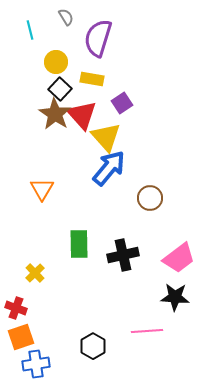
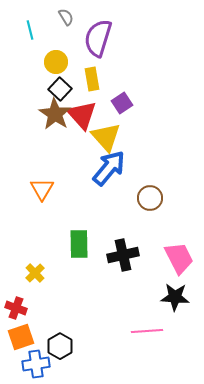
yellow rectangle: rotated 70 degrees clockwise
pink trapezoid: rotated 80 degrees counterclockwise
black hexagon: moved 33 px left
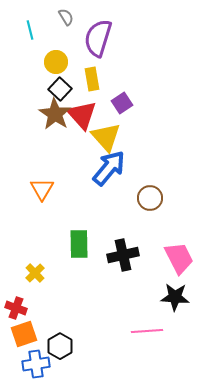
orange square: moved 3 px right, 3 px up
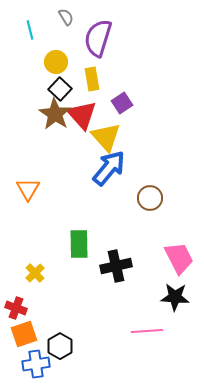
orange triangle: moved 14 px left
black cross: moved 7 px left, 11 px down
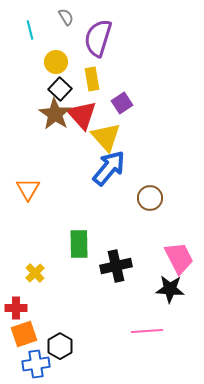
black star: moved 5 px left, 8 px up
red cross: rotated 20 degrees counterclockwise
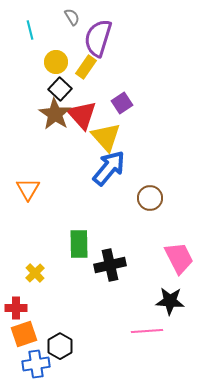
gray semicircle: moved 6 px right
yellow rectangle: moved 6 px left, 12 px up; rotated 45 degrees clockwise
black cross: moved 6 px left, 1 px up
black star: moved 12 px down
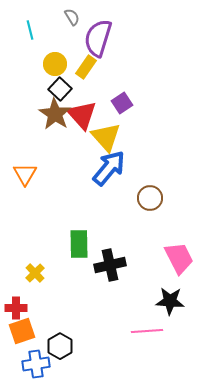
yellow circle: moved 1 px left, 2 px down
orange triangle: moved 3 px left, 15 px up
orange square: moved 2 px left, 3 px up
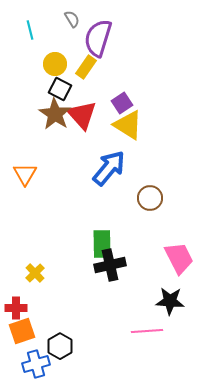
gray semicircle: moved 2 px down
black square: rotated 15 degrees counterclockwise
yellow triangle: moved 22 px right, 12 px up; rotated 16 degrees counterclockwise
green rectangle: moved 23 px right
blue cross: rotated 8 degrees counterclockwise
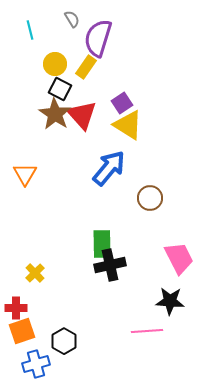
black hexagon: moved 4 px right, 5 px up
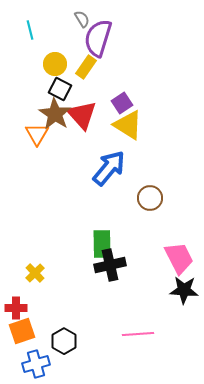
gray semicircle: moved 10 px right
orange triangle: moved 12 px right, 40 px up
black star: moved 14 px right, 11 px up
pink line: moved 9 px left, 3 px down
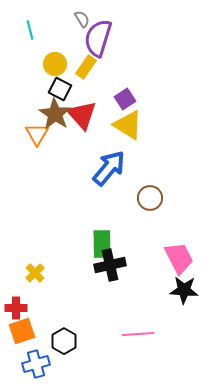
purple square: moved 3 px right, 4 px up
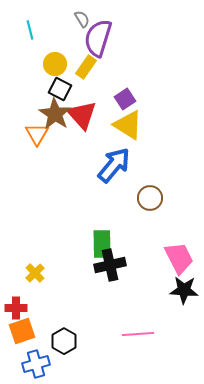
blue arrow: moved 5 px right, 3 px up
